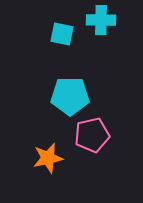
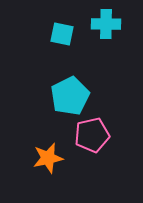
cyan cross: moved 5 px right, 4 px down
cyan pentagon: rotated 27 degrees counterclockwise
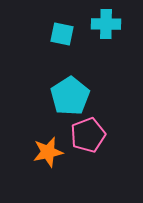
cyan pentagon: rotated 6 degrees counterclockwise
pink pentagon: moved 4 px left; rotated 8 degrees counterclockwise
orange star: moved 6 px up
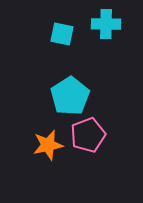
orange star: moved 7 px up
